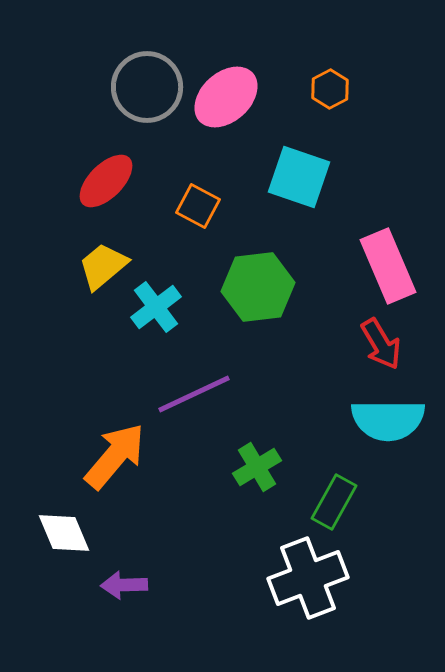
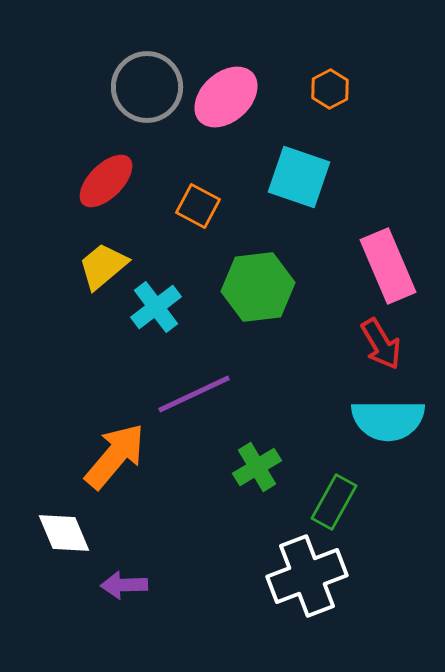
white cross: moved 1 px left, 2 px up
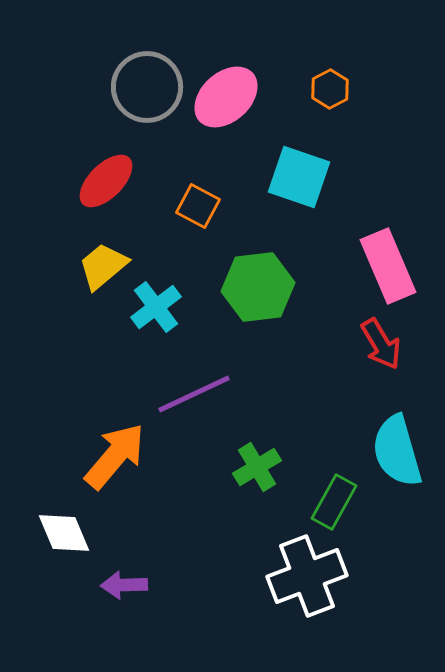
cyan semicircle: moved 9 px right, 31 px down; rotated 74 degrees clockwise
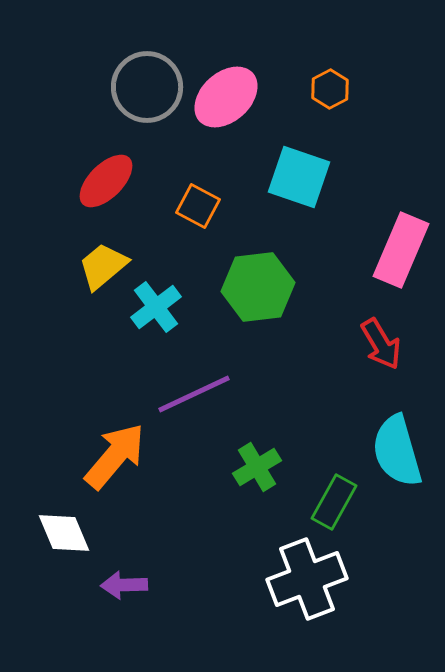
pink rectangle: moved 13 px right, 16 px up; rotated 46 degrees clockwise
white cross: moved 3 px down
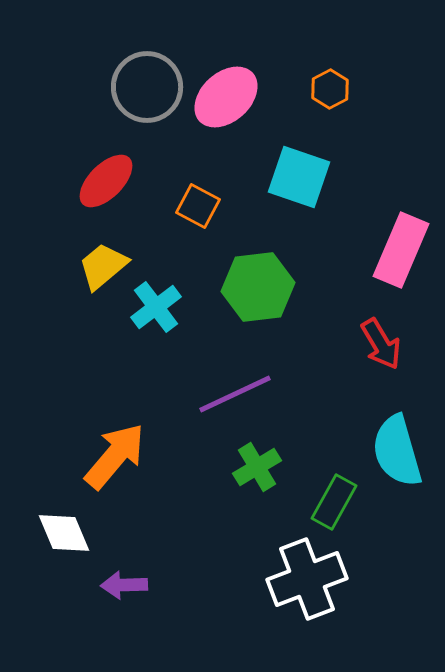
purple line: moved 41 px right
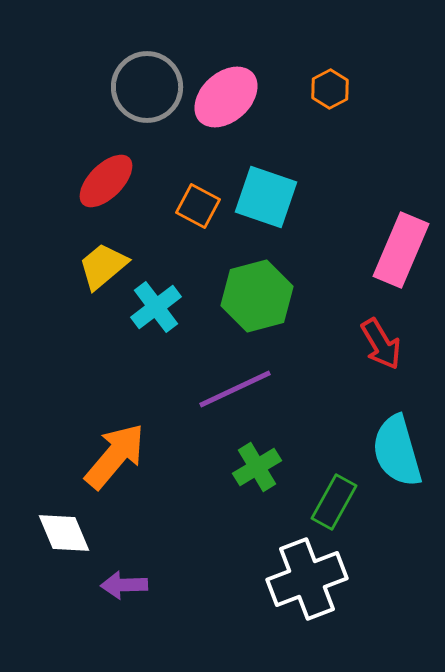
cyan square: moved 33 px left, 20 px down
green hexagon: moved 1 px left, 9 px down; rotated 8 degrees counterclockwise
purple line: moved 5 px up
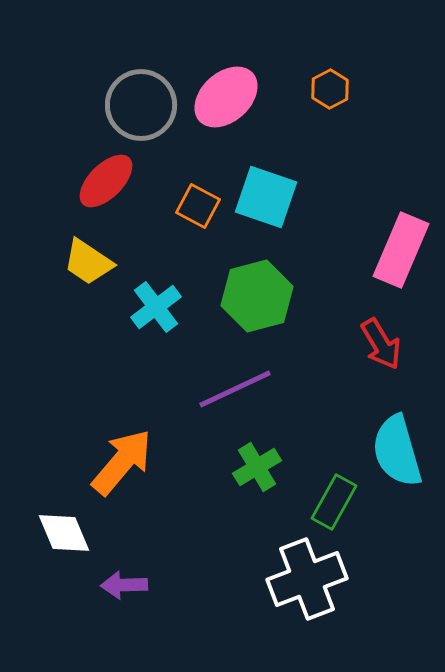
gray circle: moved 6 px left, 18 px down
yellow trapezoid: moved 15 px left, 4 px up; rotated 106 degrees counterclockwise
orange arrow: moved 7 px right, 6 px down
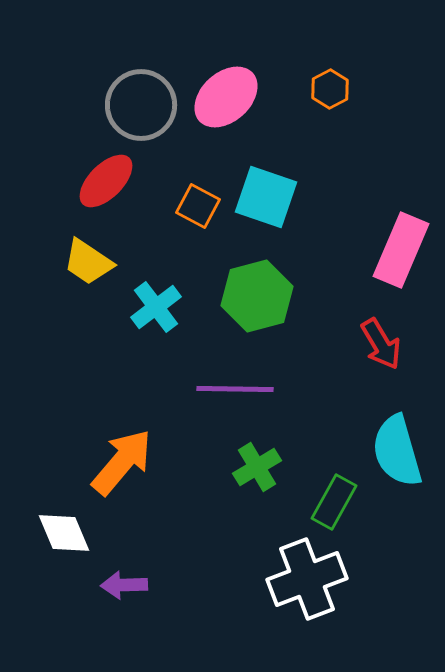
purple line: rotated 26 degrees clockwise
